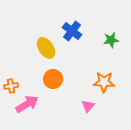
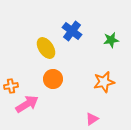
orange star: rotated 15 degrees counterclockwise
pink triangle: moved 4 px right, 13 px down; rotated 16 degrees clockwise
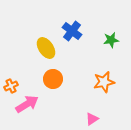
orange cross: rotated 16 degrees counterclockwise
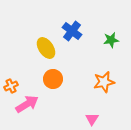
pink triangle: rotated 24 degrees counterclockwise
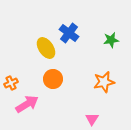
blue cross: moved 3 px left, 2 px down
orange cross: moved 3 px up
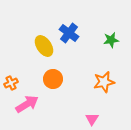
yellow ellipse: moved 2 px left, 2 px up
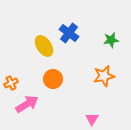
orange star: moved 6 px up
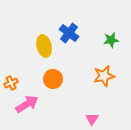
yellow ellipse: rotated 20 degrees clockwise
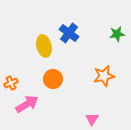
green star: moved 6 px right, 6 px up
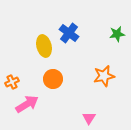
orange cross: moved 1 px right, 1 px up
pink triangle: moved 3 px left, 1 px up
